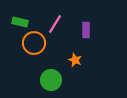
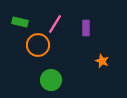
purple rectangle: moved 2 px up
orange circle: moved 4 px right, 2 px down
orange star: moved 27 px right, 1 px down
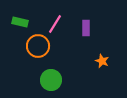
orange circle: moved 1 px down
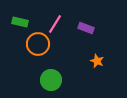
purple rectangle: rotated 70 degrees counterclockwise
orange circle: moved 2 px up
orange star: moved 5 px left
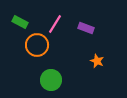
green rectangle: rotated 14 degrees clockwise
orange circle: moved 1 px left, 1 px down
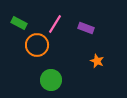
green rectangle: moved 1 px left, 1 px down
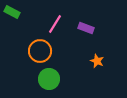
green rectangle: moved 7 px left, 11 px up
orange circle: moved 3 px right, 6 px down
green circle: moved 2 px left, 1 px up
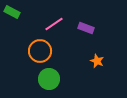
pink line: moved 1 px left; rotated 24 degrees clockwise
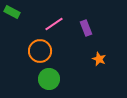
purple rectangle: rotated 49 degrees clockwise
orange star: moved 2 px right, 2 px up
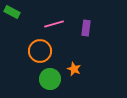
pink line: rotated 18 degrees clockwise
purple rectangle: rotated 28 degrees clockwise
orange star: moved 25 px left, 10 px down
green circle: moved 1 px right
